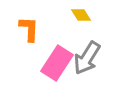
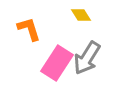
orange L-shape: rotated 20 degrees counterclockwise
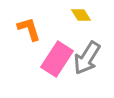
pink rectangle: moved 4 px up
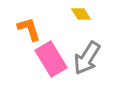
yellow diamond: moved 1 px up
pink rectangle: moved 6 px left; rotated 64 degrees counterclockwise
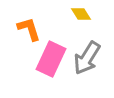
pink rectangle: rotated 56 degrees clockwise
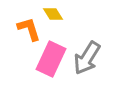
yellow diamond: moved 28 px left
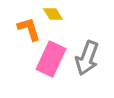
gray arrow: rotated 12 degrees counterclockwise
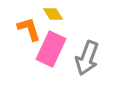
pink rectangle: moved 10 px up
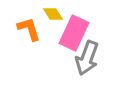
pink rectangle: moved 23 px right, 16 px up
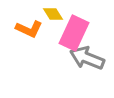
orange L-shape: rotated 132 degrees clockwise
gray arrow: rotated 92 degrees clockwise
